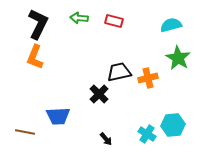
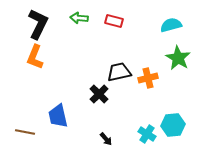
blue trapezoid: rotated 80 degrees clockwise
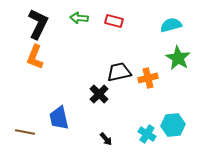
blue trapezoid: moved 1 px right, 2 px down
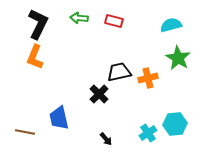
cyan hexagon: moved 2 px right, 1 px up
cyan cross: moved 1 px right, 1 px up; rotated 24 degrees clockwise
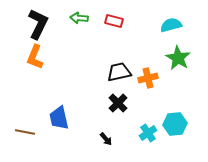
black cross: moved 19 px right, 9 px down
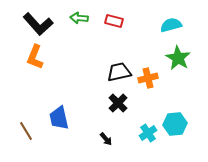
black L-shape: rotated 112 degrees clockwise
brown line: moved 1 px right, 1 px up; rotated 48 degrees clockwise
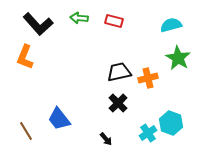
orange L-shape: moved 10 px left
blue trapezoid: moved 1 px down; rotated 25 degrees counterclockwise
cyan hexagon: moved 4 px left, 1 px up; rotated 25 degrees clockwise
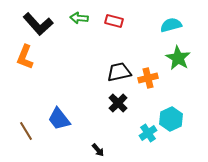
cyan hexagon: moved 4 px up; rotated 15 degrees clockwise
black arrow: moved 8 px left, 11 px down
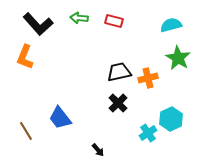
blue trapezoid: moved 1 px right, 1 px up
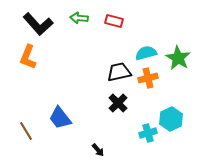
cyan semicircle: moved 25 px left, 28 px down
orange L-shape: moved 3 px right
cyan cross: rotated 18 degrees clockwise
